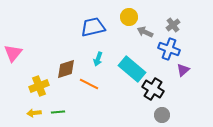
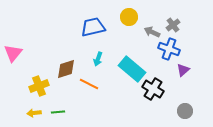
gray arrow: moved 7 px right
gray circle: moved 23 px right, 4 px up
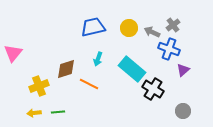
yellow circle: moved 11 px down
gray circle: moved 2 px left
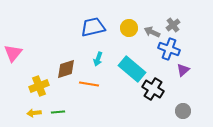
orange line: rotated 18 degrees counterclockwise
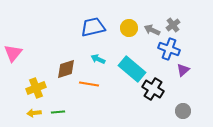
gray arrow: moved 2 px up
cyan arrow: rotated 96 degrees clockwise
yellow cross: moved 3 px left, 2 px down
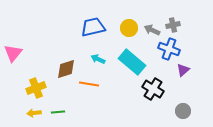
gray cross: rotated 24 degrees clockwise
cyan rectangle: moved 7 px up
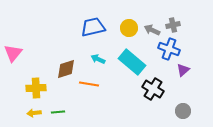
yellow cross: rotated 18 degrees clockwise
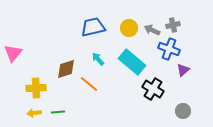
cyan arrow: rotated 24 degrees clockwise
orange line: rotated 30 degrees clockwise
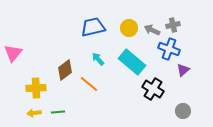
brown diamond: moved 1 px left, 1 px down; rotated 20 degrees counterclockwise
